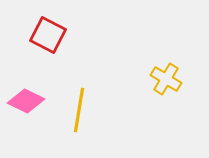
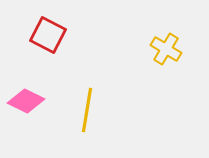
yellow cross: moved 30 px up
yellow line: moved 8 px right
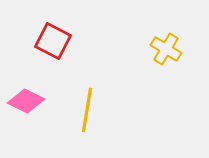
red square: moved 5 px right, 6 px down
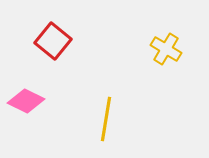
red square: rotated 12 degrees clockwise
yellow line: moved 19 px right, 9 px down
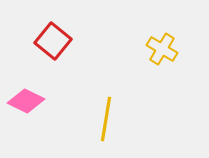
yellow cross: moved 4 px left
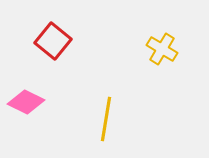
pink diamond: moved 1 px down
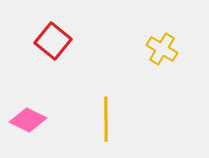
pink diamond: moved 2 px right, 18 px down
yellow line: rotated 9 degrees counterclockwise
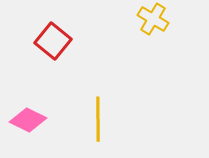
yellow cross: moved 9 px left, 30 px up
yellow line: moved 8 px left
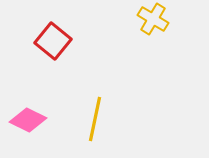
yellow line: moved 3 px left; rotated 12 degrees clockwise
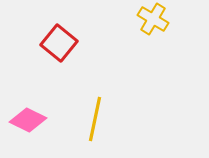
red square: moved 6 px right, 2 px down
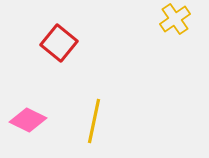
yellow cross: moved 22 px right; rotated 24 degrees clockwise
yellow line: moved 1 px left, 2 px down
